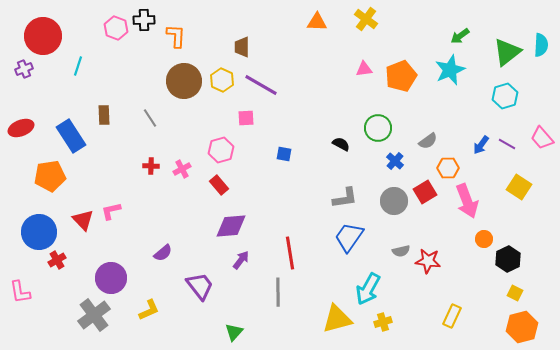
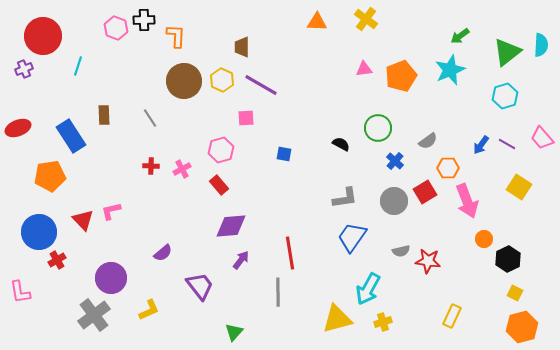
red ellipse at (21, 128): moved 3 px left
blue trapezoid at (349, 237): moved 3 px right
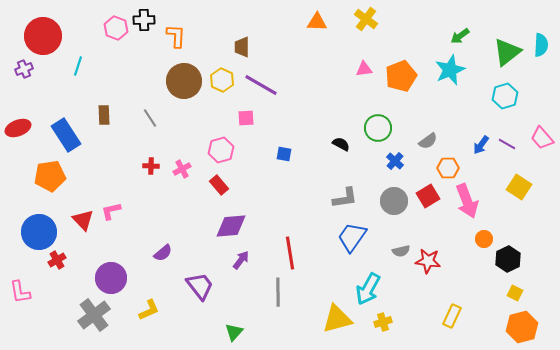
blue rectangle at (71, 136): moved 5 px left, 1 px up
red square at (425, 192): moved 3 px right, 4 px down
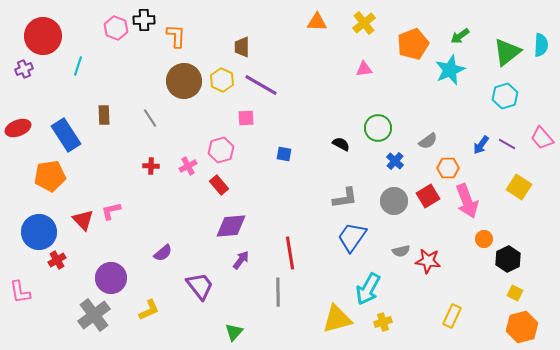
yellow cross at (366, 19): moved 2 px left, 4 px down; rotated 15 degrees clockwise
orange pentagon at (401, 76): moved 12 px right, 32 px up
pink cross at (182, 169): moved 6 px right, 3 px up
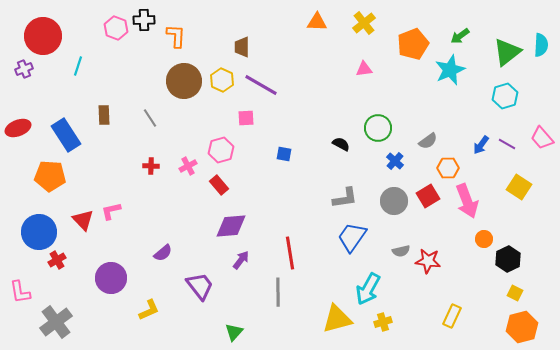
orange pentagon at (50, 176): rotated 12 degrees clockwise
gray cross at (94, 315): moved 38 px left, 7 px down
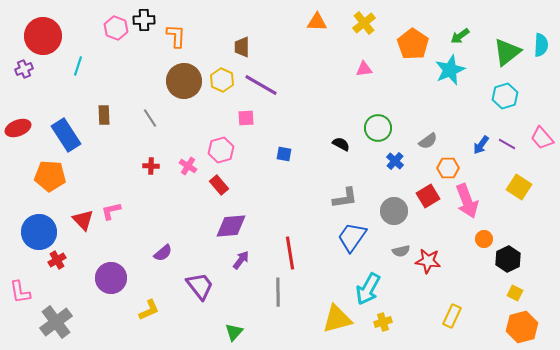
orange pentagon at (413, 44): rotated 16 degrees counterclockwise
pink cross at (188, 166): rotated 30 degrees counterclockwise
gray circle at (394, 201): moved 10 px down
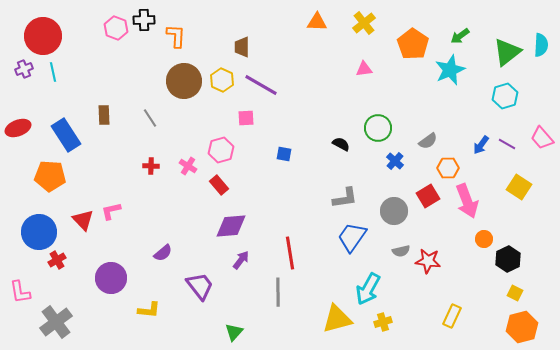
cyan line at (78, 66): moved 25 px left, 6 px down; rotated 30 degrees counterclockwise
yellow L-shape at (149, 310): rotated 30 degrees clockwise
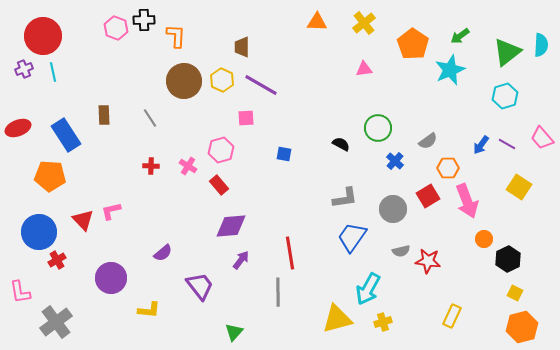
gray circle at (394, 211): moved 1 px left, 2 px up
